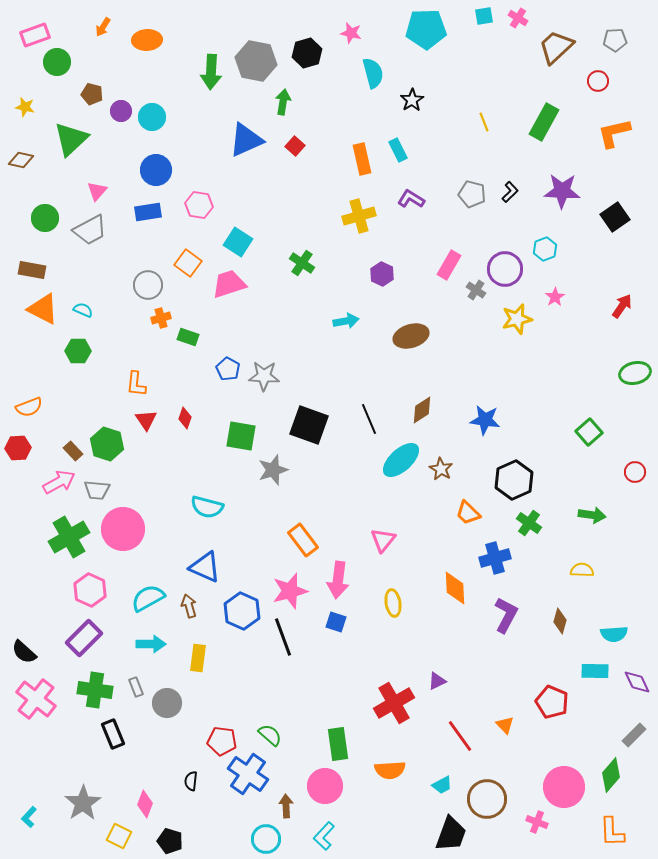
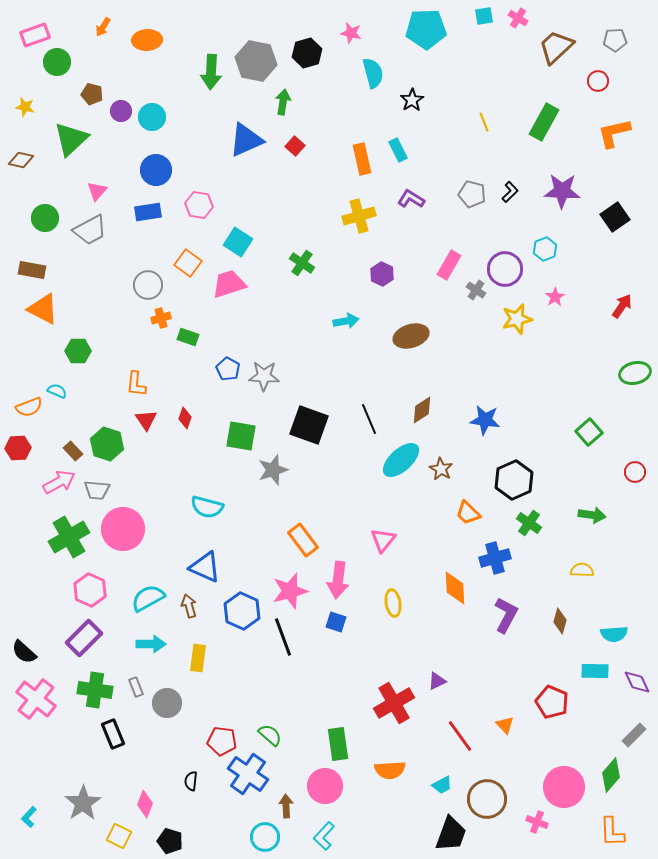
cyan semicircle at (83, 310): moved 26 px left, 81 px down
cyan circle at (266, 839): moved 1 px left, 2 px up
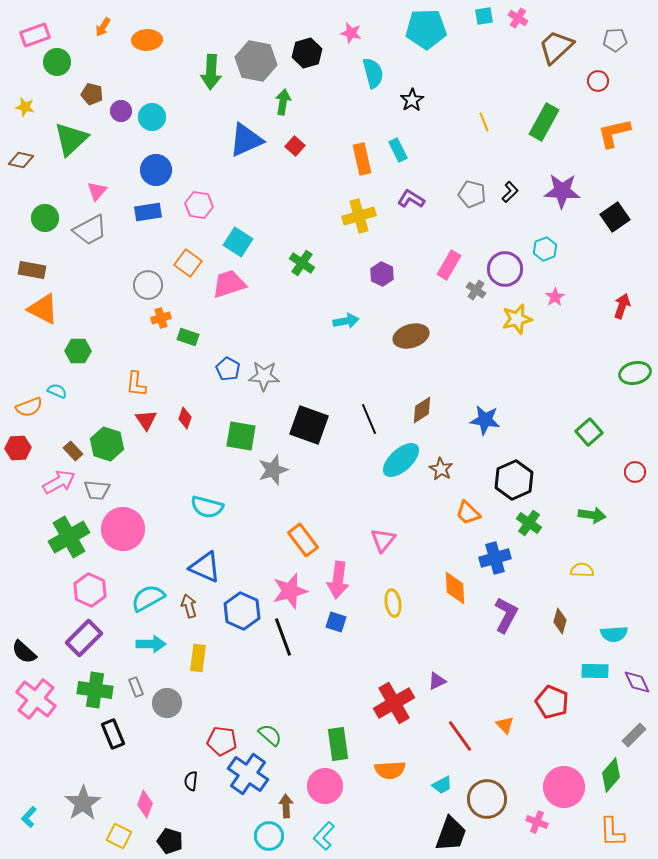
red arrow at (622, 306): rotated 15 degrees counterclockwise
cyan circle at (265, 837): moved 4 px right, 1 px up
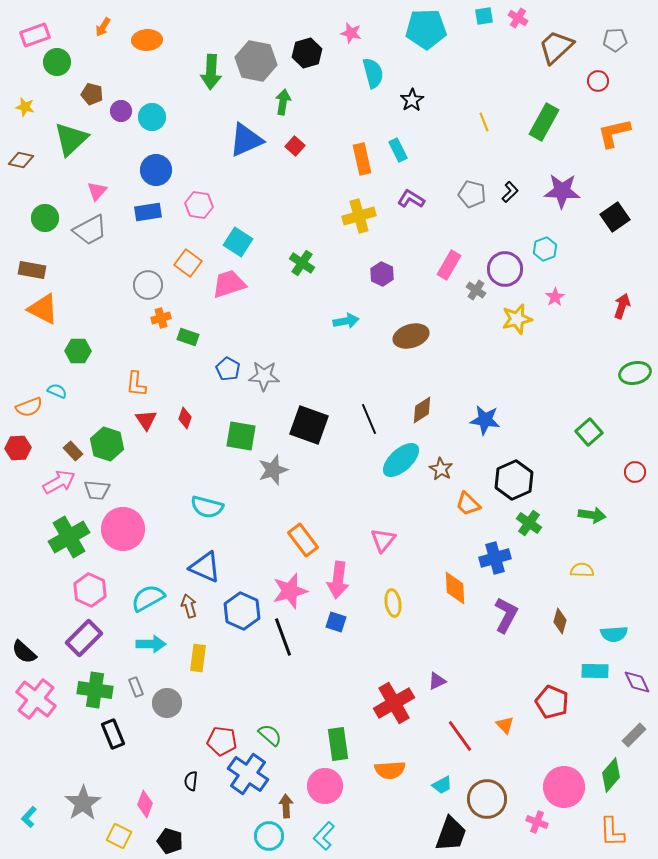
orange trapezoid at (468, 513): moved 9 px up
